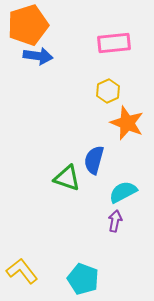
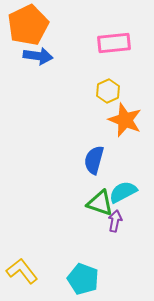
orange pentagon: rotated 9 degrees counterclockwise
orange star: moved 2 px left, 3 px up
green triangle: moved 33 px right, 25 px down
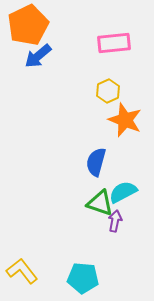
blue arrow: rotated 132 degrees clockwise
blue semicircle: moved 2 px right, 2 px down
cyan pentagon: moved 1 px up; rotated 16 degrees counterclockwise
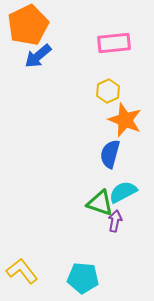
blue semicircle: moved 14 px right, 8 px up
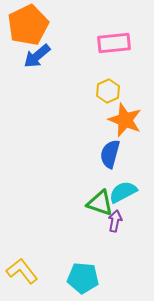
blue arrow: moved 1 px left
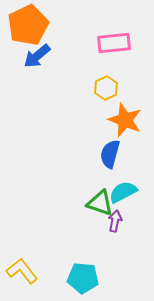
yellow hexagon: moved 2 px left, 3 px up
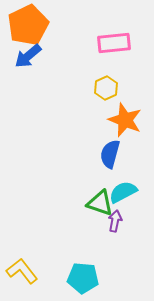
blue arrow: moved 9 px left
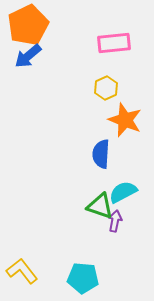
blue semicircle: moved 9 px left; rotated 12 degrees counterclockwise
green triangle: moved 3 px down
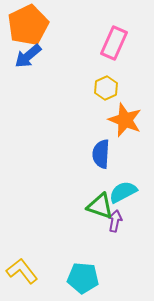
pink rectangle: rotated 60 degrees counterclockwise
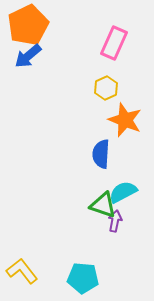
green triangle: moved 3 px right, 1 px up
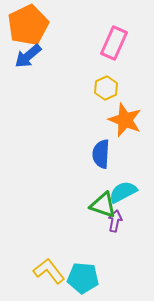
yellow L-shape: moved 27 px right
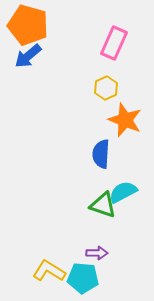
orange pentagon: rotated 30 degrees counterclockwise
purple arrow: moved 18 px left, 32 px down; rotated 80 degrees clockwise
yellow L-shape: rotated 20 degrees counterclockwise
